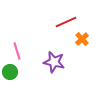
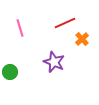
red line: moved 1 px left, 1 px down
pink line: moved 3 px right, 23 px up
purple star: rotated 10 degrees clockwise
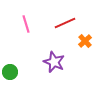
pink line: moved 6 px right, 4 px up
orange cross: moved 3 px right, 2 px down
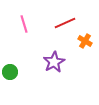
pink line: moved 2 px left
orange cross: rotated 16 degrees counterclockwise
purple star: rotated 20 degrees clockwise
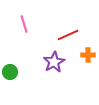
red line: moved 3 px right, 12 px down
orange cross: moved 3 px right, 14 px down; rotated 32 degrees counterclockwise
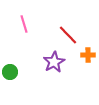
red line: rotated 70 degrees clockwise
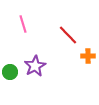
pink line: moved 1 px left
orange cross: moved 1 px down
purple star: moved 19 px left, 4 px down
